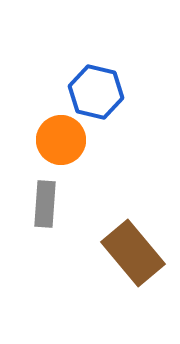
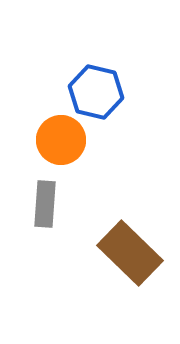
brown rectangle: moved 3 px left; rotated 6 degrees counterclockwise
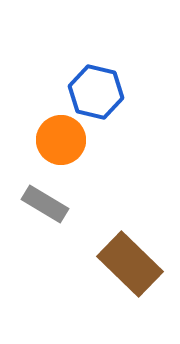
gray rectangle: rotated 63 degrees counterclockwise
brown rectangle: moved 11 px down
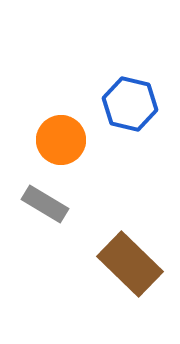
blue hexagon: moved 34 px right, 12 px down
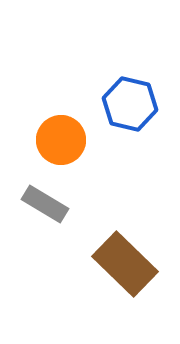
brown rectangle: moved 5 px left
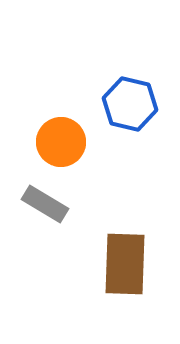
orange circle: moved 2 px down
brown rectangle: rotated 48 degrees clockwise
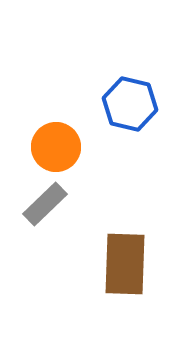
orange circle: moved 5 px left, 5 px down
gray rectangle: rotated 75 degrees counterclockwise
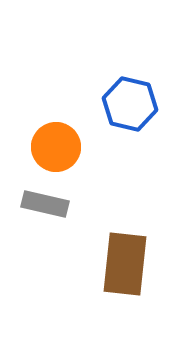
gray rectangle: rotated 57 degrees clockwise
brown rectangle: rotated 4 degrees clockwise
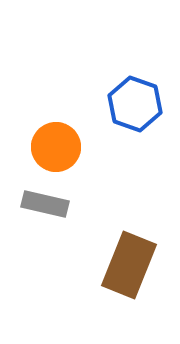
blue hexagon: moved 5 px right; rotated 6 degrees clockwise
brown rectangle: moved 4 px right, 1 px down; rotated 16 degrees clockwise
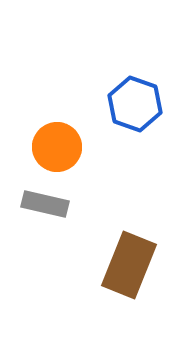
orange circle: moved 1 px right
